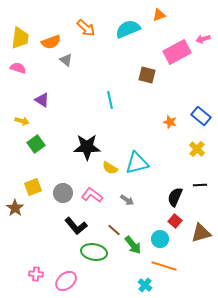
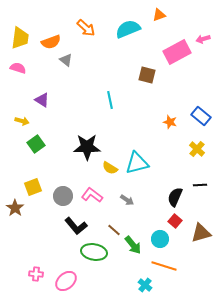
gray circle: moved 3 px down
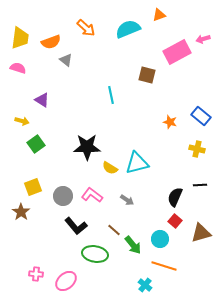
cyan line: moved 1 px right, 5 px up
yellow cross: rotated 28 degrees counterclockwise
brown star: moved 6 px right, 4 px down
green ellipse: moved 1 px right, 2 px down
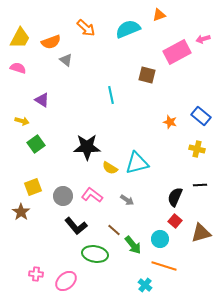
yellow trapezoid: rotated 20 degrees clockwise
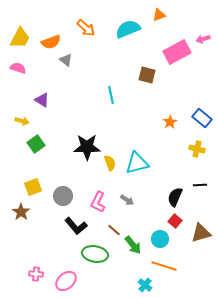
blue rectangle: moved 1 px right, 2 px down
orange star: rotated 24 degrees clockwise
yellow semicircle: moved 5 px up; rotated 140 degrees counterclockwise
pink L-shape: moved 6 px right, 7 px down; rotated 100 degrees counterclockwise
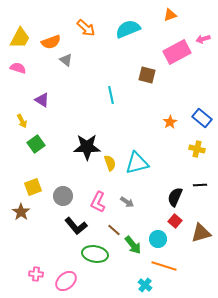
orange triangle: moved 11 px right
yellow arrow: rotated 48 degrees clockwise
gray arrow: moved 2 px down
cyan circle: moved 2 px left
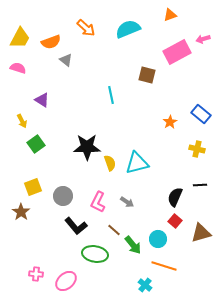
blue rectangle: moved 1 px left, 4 px up
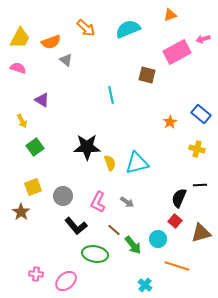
green square: moved 1 px left, 3 px down
black semicircle: moved 4 px right, 1 px down
orange line: moved 13 px right
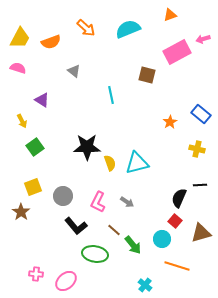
gray triangle: moved 8 px right, 11 px down
cyan circle: moved 4 px right
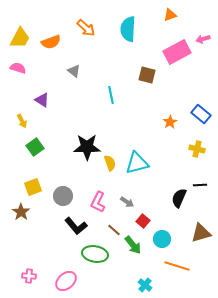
cyan semicircle: rotated 65 degrees counterclockwise
red square: moved 32 px left
pink cross: moved 7 px left, 2 px down
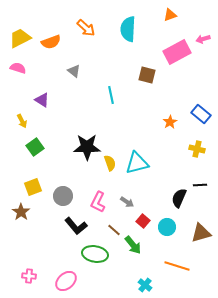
yellow trapezoid: rotated 145 degrees counterclockwise
cyan circle: moved 5 px right, 12 px up
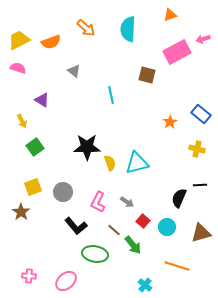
yellow trapezoid: moved 1 px left, 2 px down
gray circle: moved 4 px up
